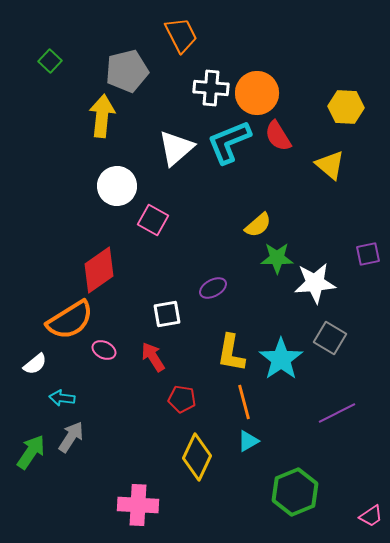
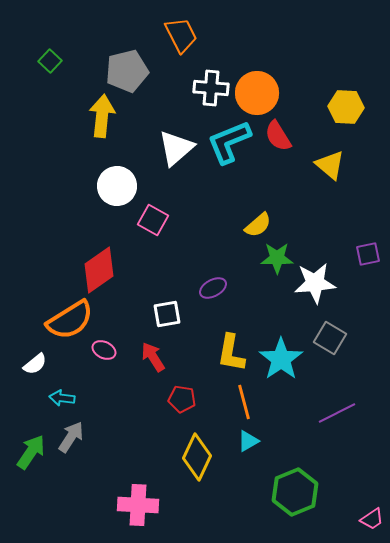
pink trapezoid: moved 1 px right, 3 px down
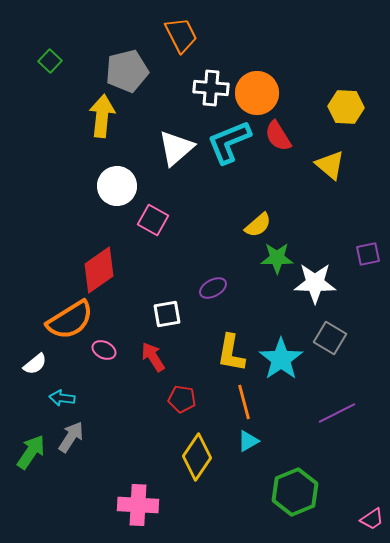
white star: rotated 6 degrees clockwise
yellow diamond: rotated 9 degrees clockwise
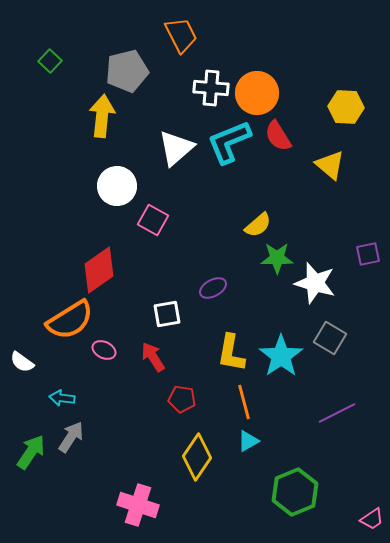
white star: rotated 15 degrees clockwise
cyan star: moved 3 px up
white semicircle: moved 13 px left, 2 px up; rotated 75 degrees clockwise
pink cross: rotated 15 degrees clockwise
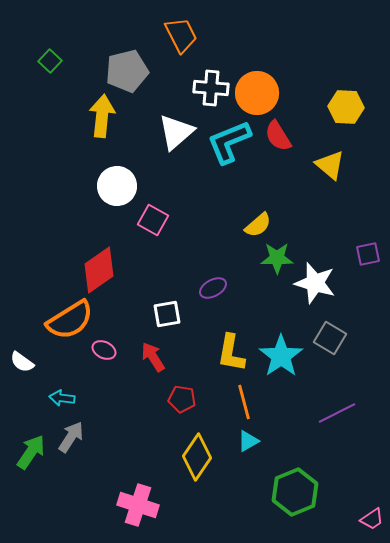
white triangle: moved 16 px up
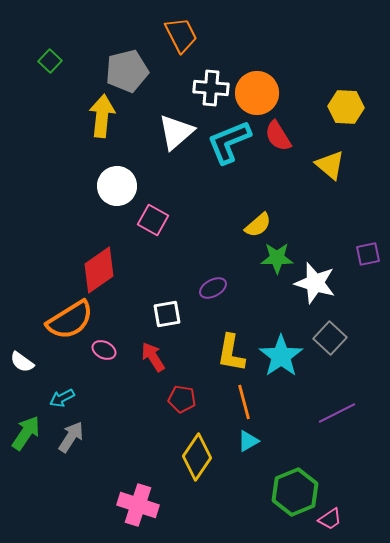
gray square: rotated 12 degrees clockwise
cyan arrow: rotated 35 degrees counterclockwise
green arrow: moved 5 px left, 19 px up
pink trapezoid: moved 42 px left
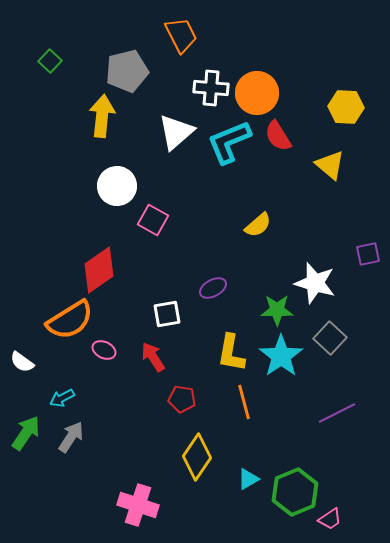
green star: moved 52 px down
cyan triangle: moved 38 px down
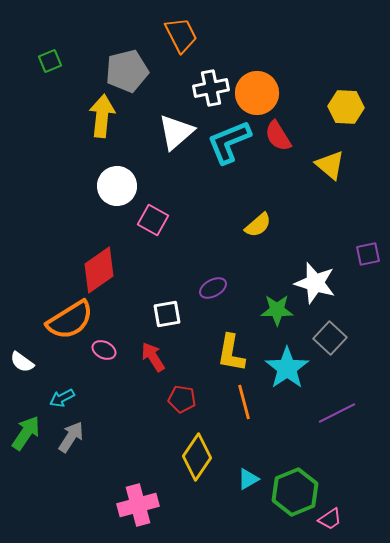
green square: rotated 25 degrees clockwise
white cross: rotated 16 degrees counterclockwise
cyan star: moved 6 px right, 12 px down
pink cross: rotated 33 degrees counterclockwise
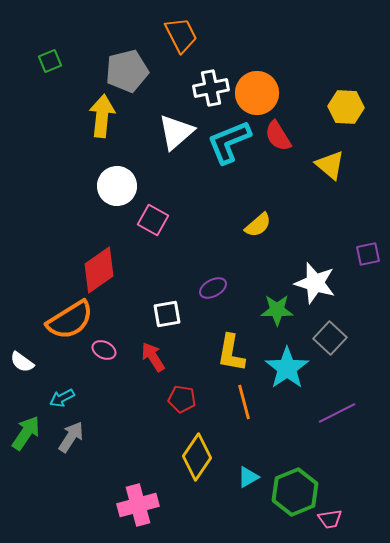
cyan triangle: moved 2 px up
pink trapezoid: rotated 25 degrees clockwise
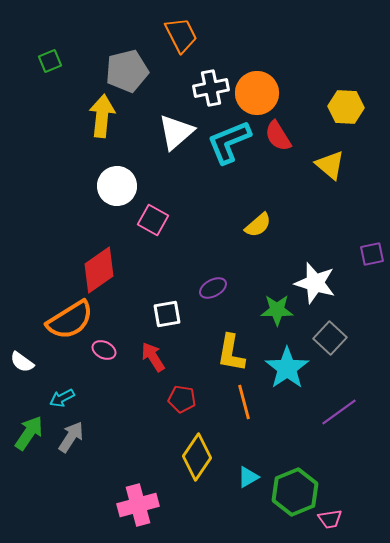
purple square: moved 4 px right
purple line: moved 2 px right, 1 px up; rotated 9 degrees counterclockwise
green arrow: moved 3 px right
